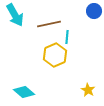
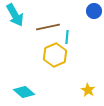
brown line: moved 1 px left, 3 px down
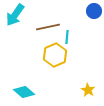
cyan arrow: rotated 65 degrees clockwise
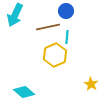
blue circle: moved 28 px left
cyan arrow: rotated 10 degrees counterclockwise
yellow star: moved 3 px right, 6 px up
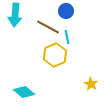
cyan arrow: rotated 20 degrees counterclockwise
brown line: rotated 40 degrees clockwise
cyan line: rotated 16 degrees counterclockwise
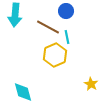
cyan diamond: moved 1 px left; rotated 35 degrees clockwise
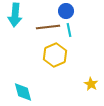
brown line: rotated 35 degrees counterclockwise
cyan line: moved 2 px right, 7 px up
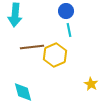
brown line: moved 16 px left, 20 px down
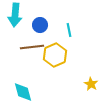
blue circle: moved 26 px left, 14 px down
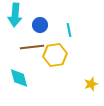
yellow hexagon: rotated 15 degrees clockwise
yellow star: rotated 24 degrees clockwise
cyan diamond: moved 4 px left, 14 px up
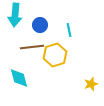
yellow hexagon: rotated 10 degrees counterclockwise
